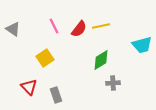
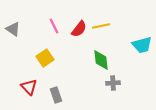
green diamond: rotated 65 degrees counterclockwise
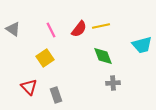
pink line: moved 3 px left, 4 px down
green diamond: moved 2 px right, 4 px up; rotated 15 degrees counterclockwise
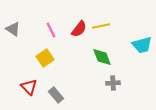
green diamond: moved 1 px left, 1 px down
gray rectangle: rotated 21 degrees counterclockwise
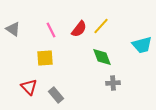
yellow line: rotated 36 degrees counterclockwise
yellow square: rotated 30 degrees clockwise
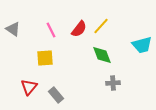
green diamond: moved 2 px up
red triangle: rotated 24 degrees clockwise
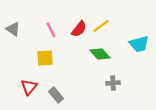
yellow line: rotated 12 degrees clockwise
cyan trapezoid: moved 3 px left, 1 px up
green diamond: moved 2 px left, 1 px up; rotated 20 degrees counterclockwise
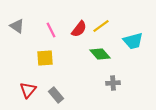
gray triangle: moved 4 px right, 3 px up
cyan trapezoid: moved 6 px left, 3 px up
red triangle: moved 1 px left, 3 px down
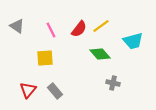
gray cross: rotated 16 degrees clockwise
gray rectangle: moved 1 px left, 4 px up
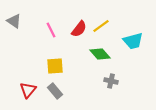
gray triangle: moved 3 px left, 5 px up
yellow square: moved 10 px right, 8 px down
gray cross: moved 2 px left, 2 px up
